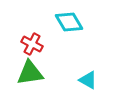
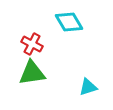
green triangle: moved 2 px right
cyan triangle: moved 7 px down; rotated 48 degrees counterclockwise
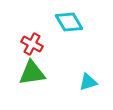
cyan triangle: moved 5 px up
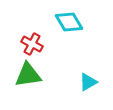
green triangle: moved 4 px left, 2 px down
cyan triangle: rotated 12 degrees counterclockwise
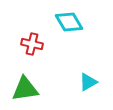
red cross: rotated 15 degrees counterclockwise
green triangle: moved 3 px left, 14 px down
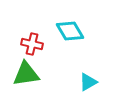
cyan diamond: moved 1 px right, 9 px down
green triangle: moved 1 px right, 15 px up
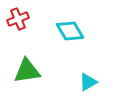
red cross: moved 14 px left, 25 px up; rotated 35 degrees counterclockwise
green triangle: moved 1 px right, 3 px up
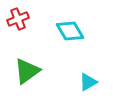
green triangle: rotated 28 degrees counterclockwise
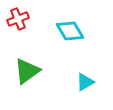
cyan triangle: moved 3 px left
